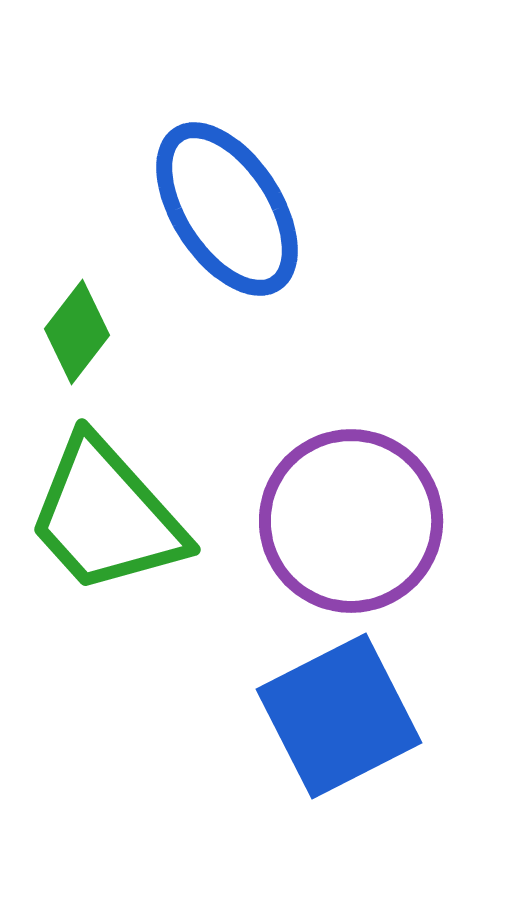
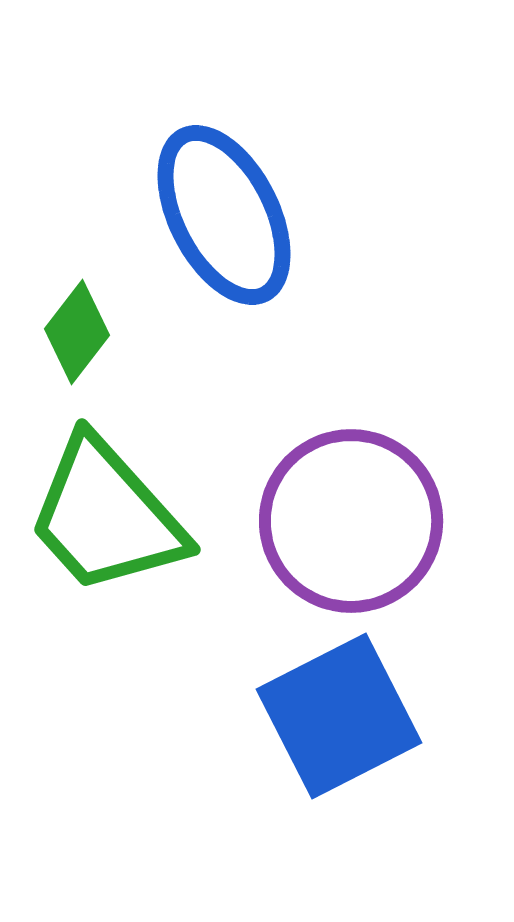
blue ellipse: moved 3 px left, 6 px down; rotated 6 degrees clockwise
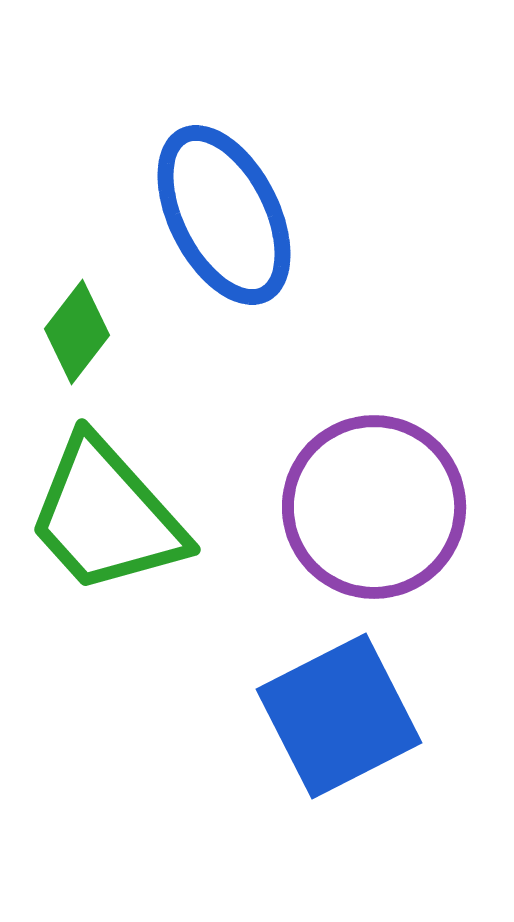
purple circle: moved 23 px right, 14 px up
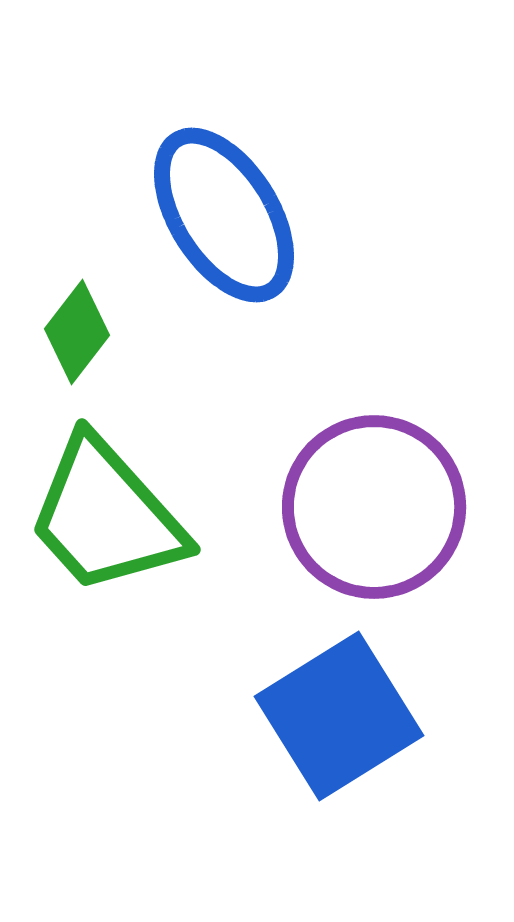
blue ellipse: rotated 5 degrees counterclockwise
blue square: rotated 5 degrees counterclockwise
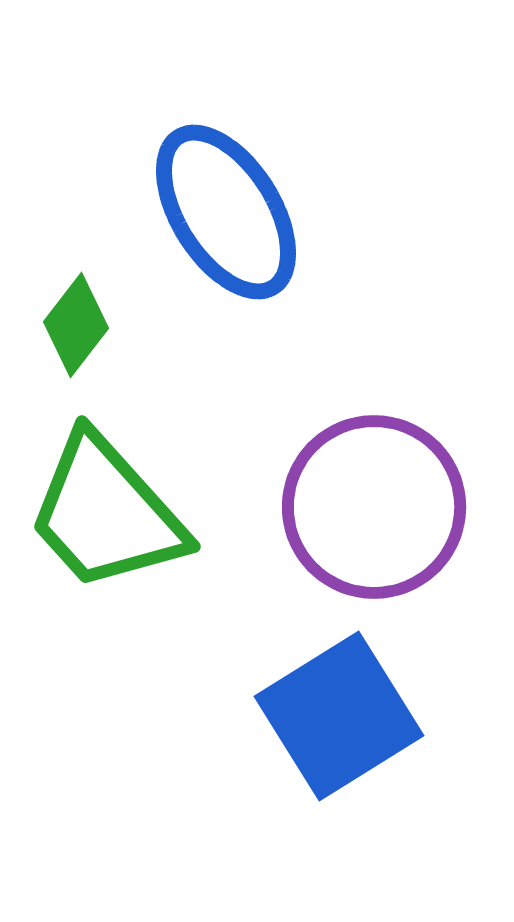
blue ellipse: moved 2 px right, 3 px up
green diamond: moved 1 px left, 7 px up
green trapezoid: moved 3 px up
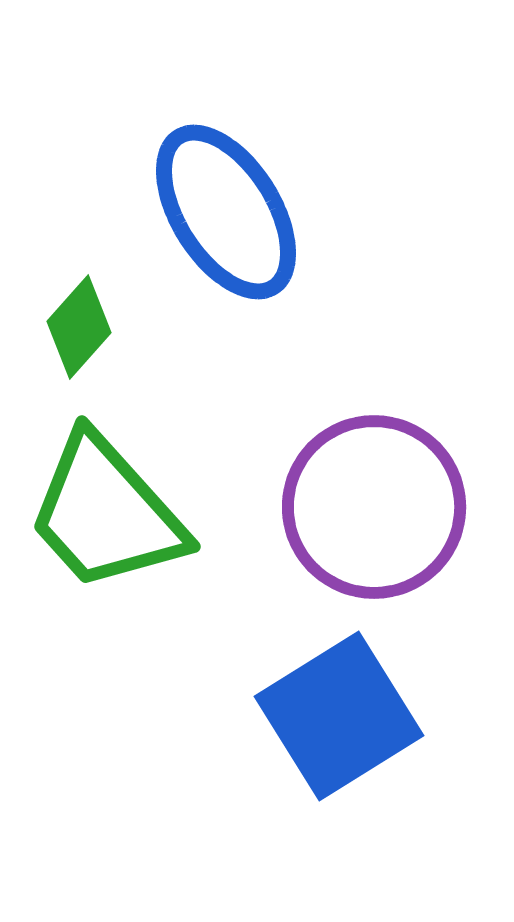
green diamond: moved 3 px right, 2 px down; rotated 4 degrees clockwise
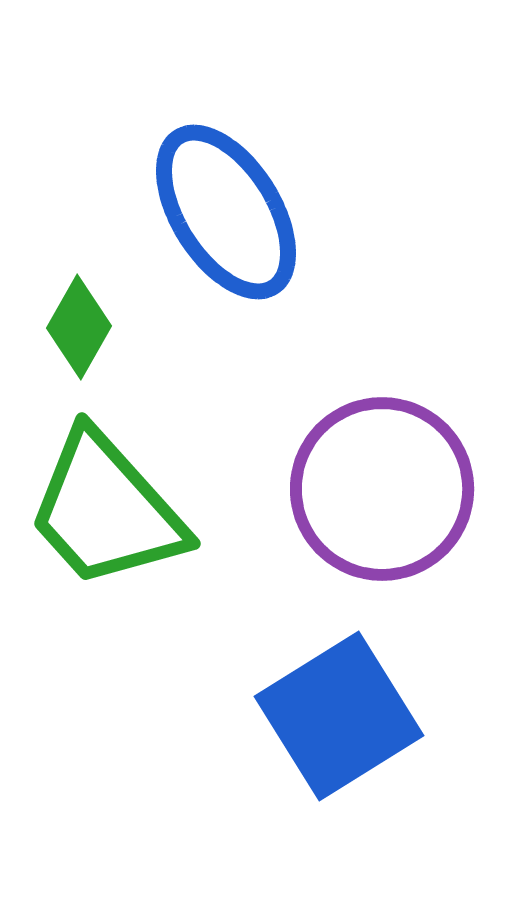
green diamond: rotated 12 degrees counterclockwise
purple circle: moved 8 px right, 18 px up
green trapezoid: moved 3 px up
